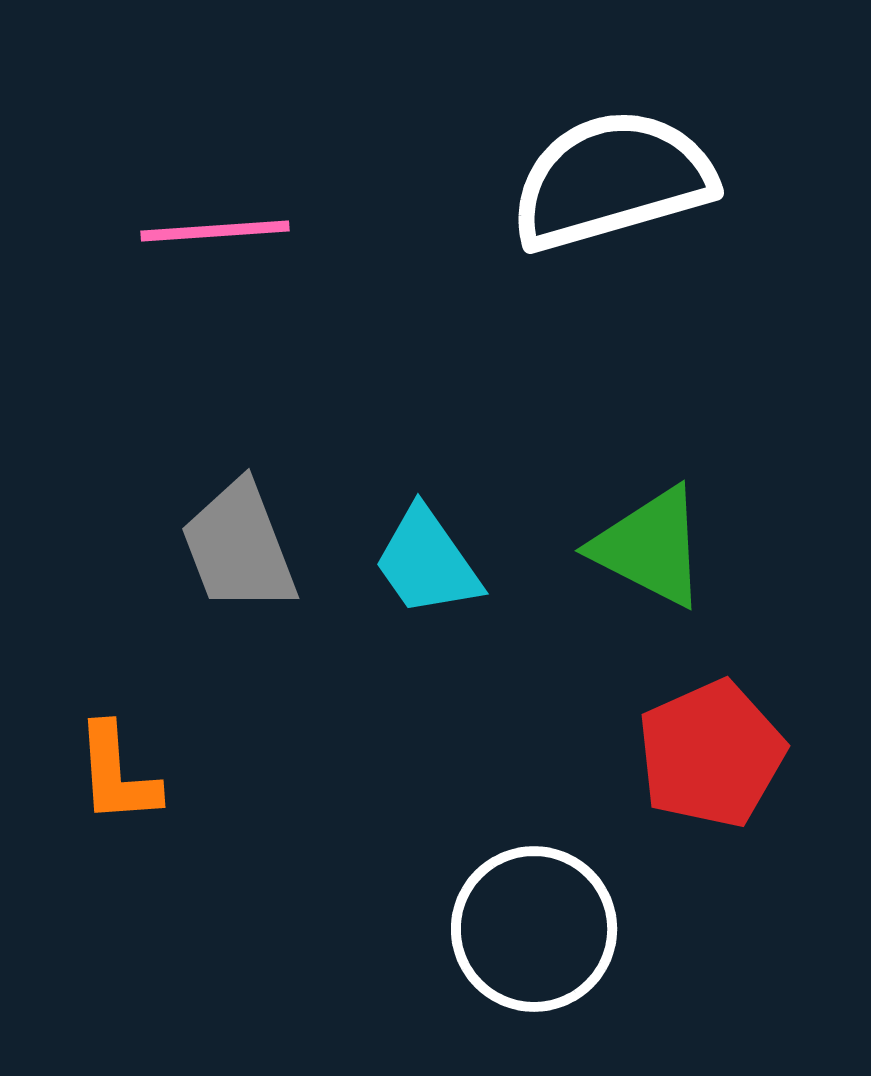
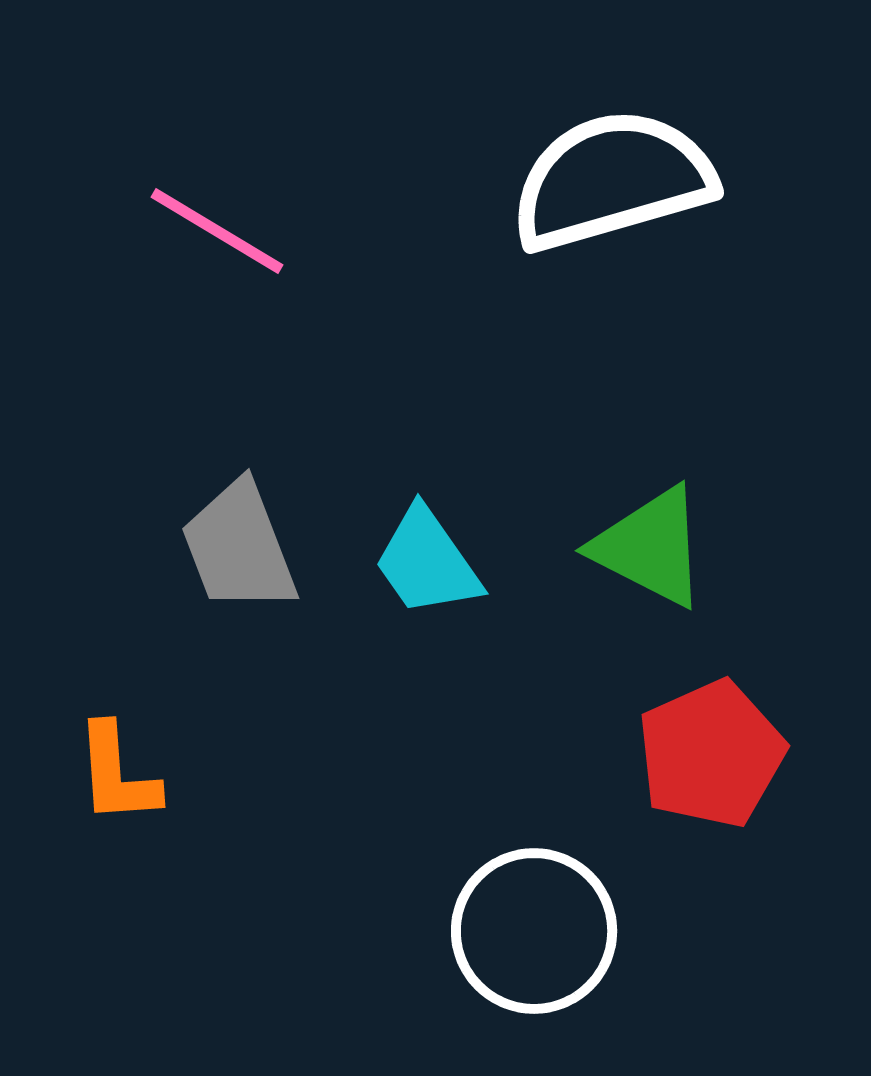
pink line: moved 2 px right; rotated 35 degrees clockwise
white circle: moved 2 px down
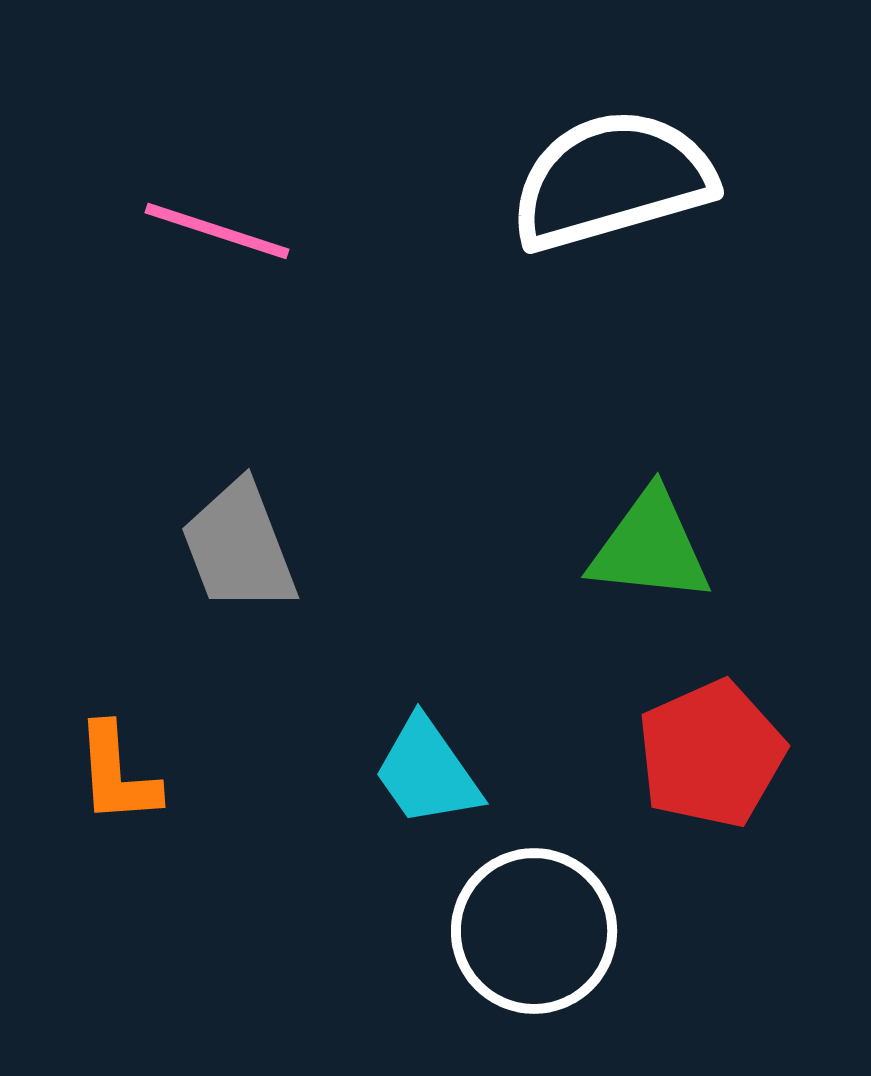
pink line: rotated 13 degrees counterclockwise
green triangle: rotated 21 degrees counterclockwise
cyan trapezoid: moved 210 px down
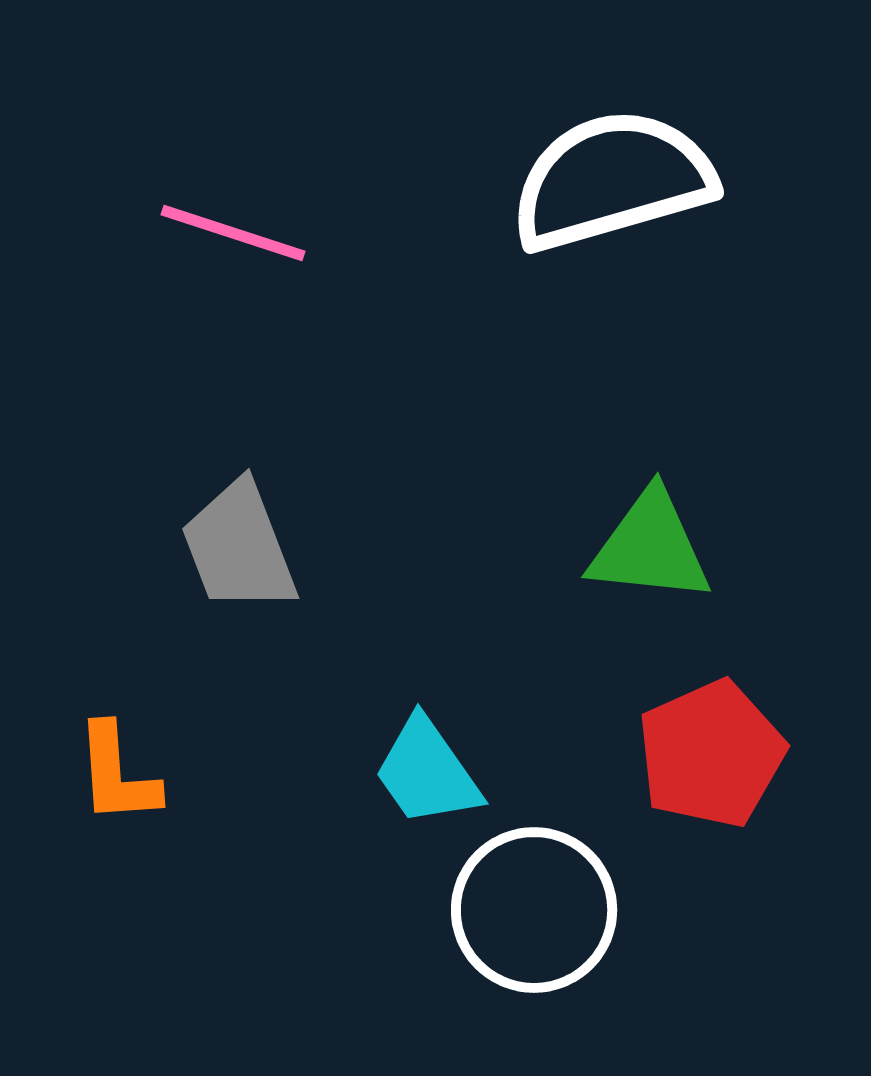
pink line: moved 16 px right, 2 px down
white circle: moved 21 px up
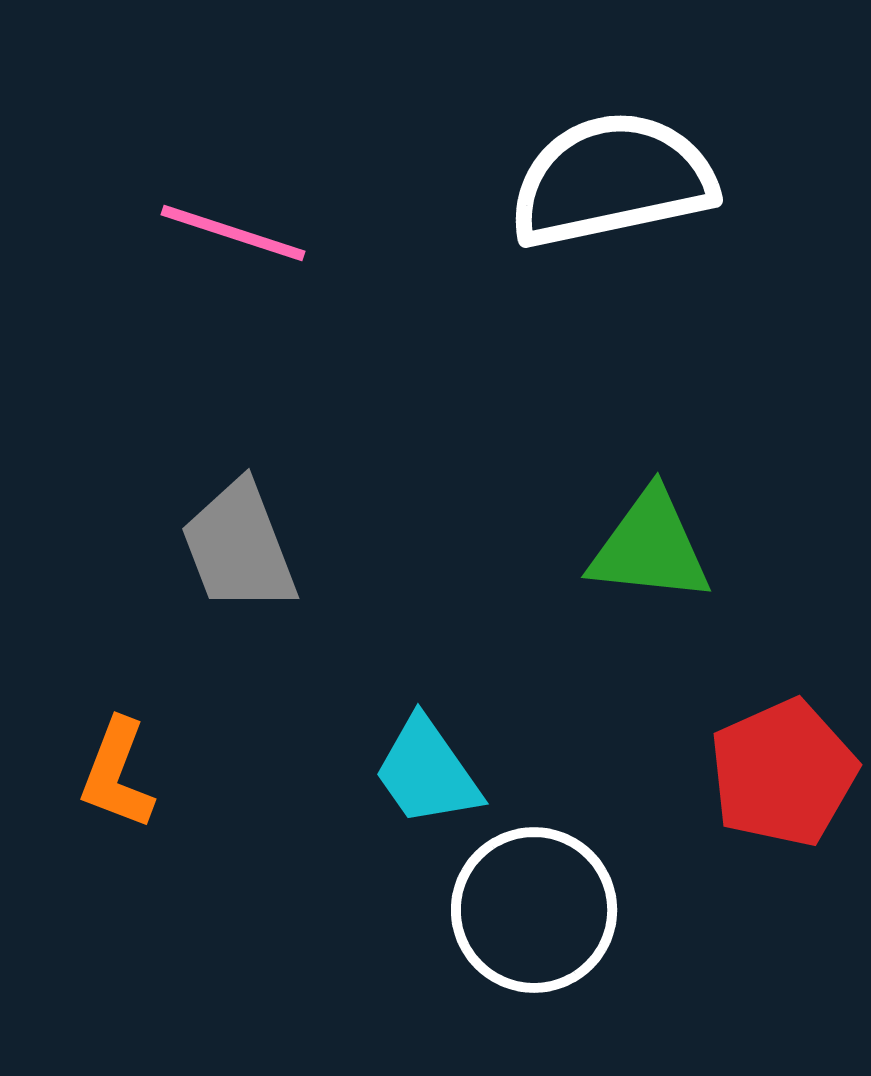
white semicircle: rotated 4 degrees clockwise
red pentagon: moved 72 px right, 19 px down
orange L-shape: rotated 25 degrees clockwise
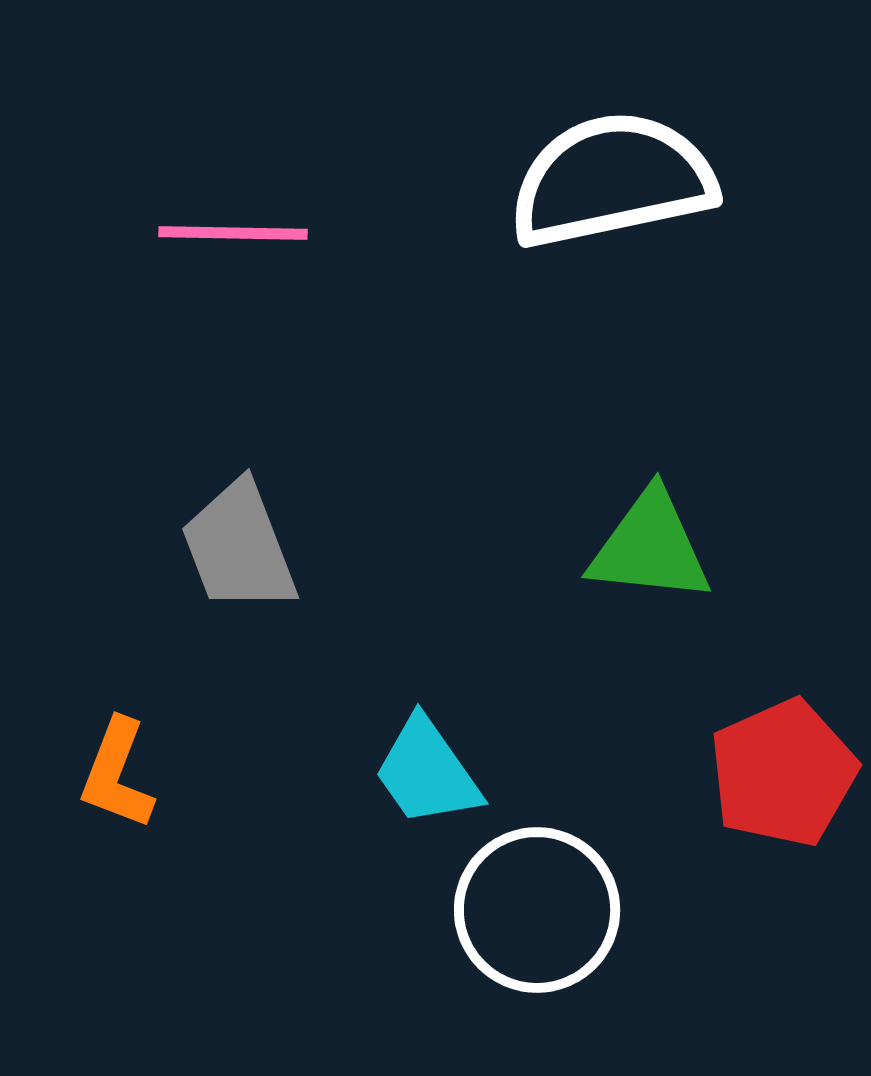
pink line: rotated 17 degrees counterclockwise
white circle: moved 3 px right
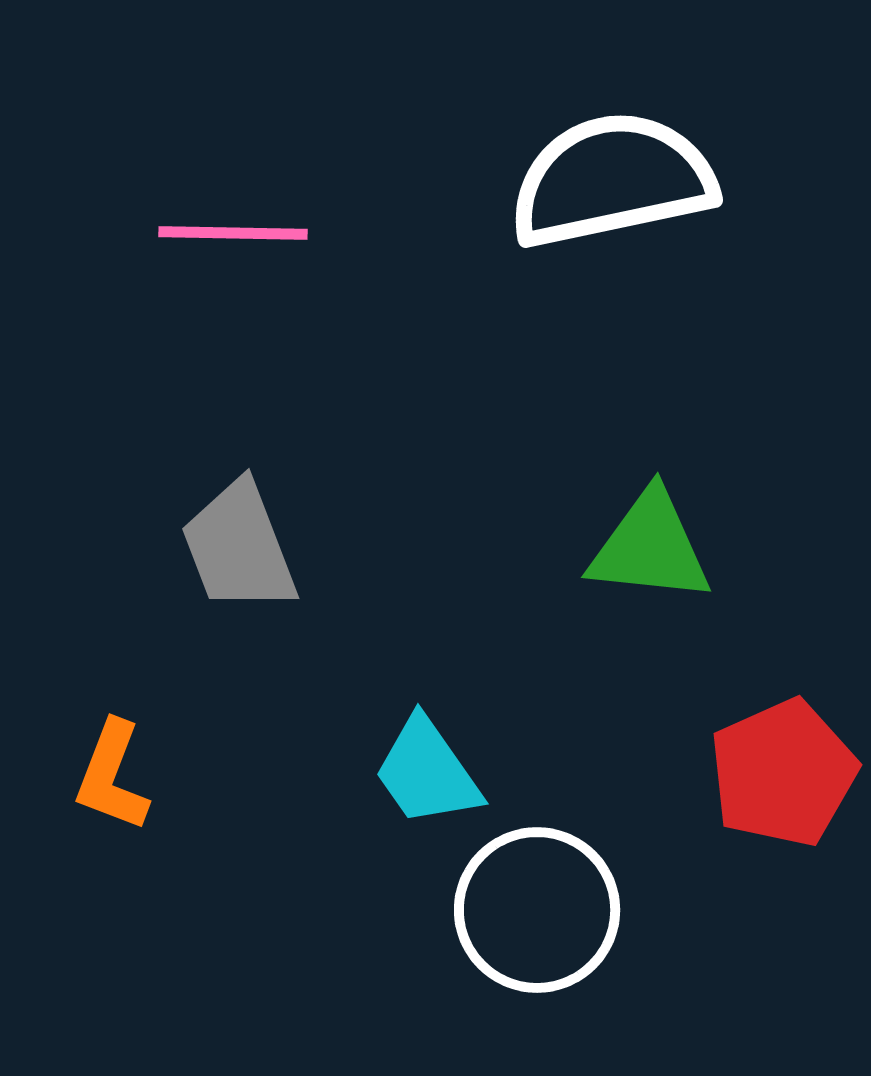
orange L-shape: moved 5 px left, 2 px down
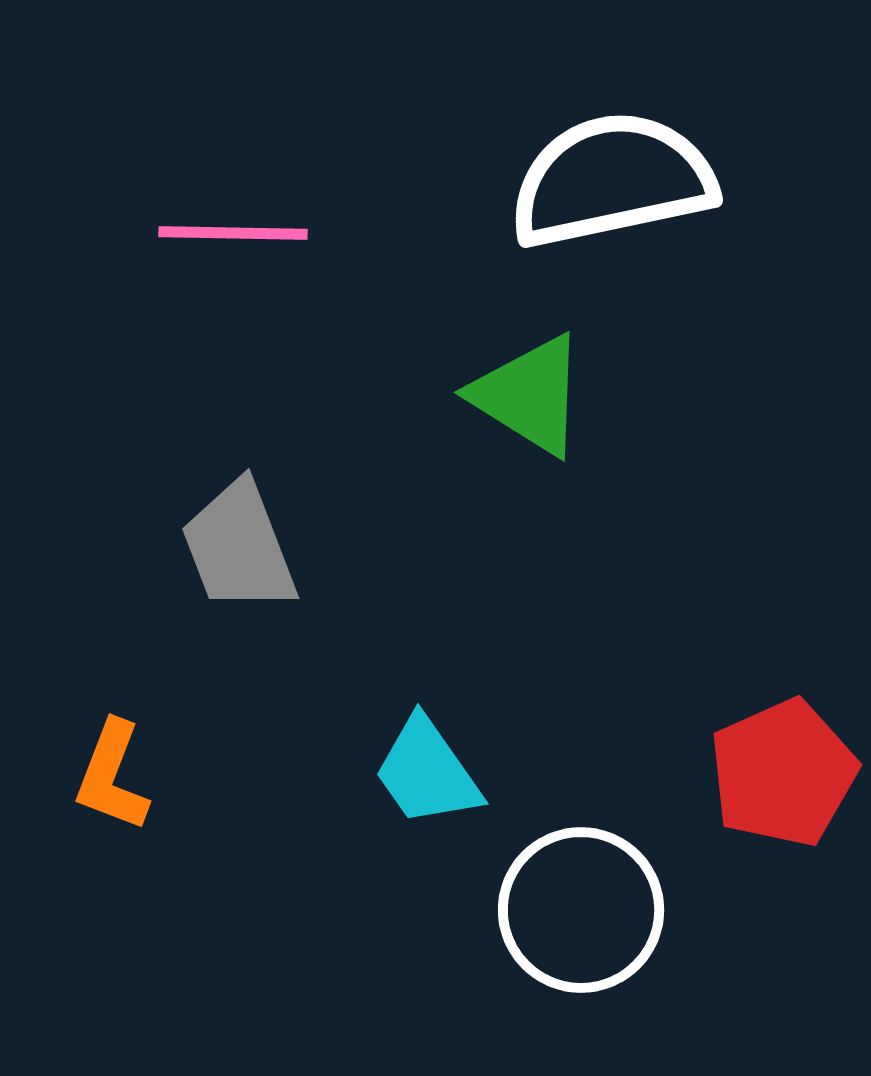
green triangle: moved 121 px left, 152 px up; rotated 26 degrees clockwise
white circle: moved 44 px right
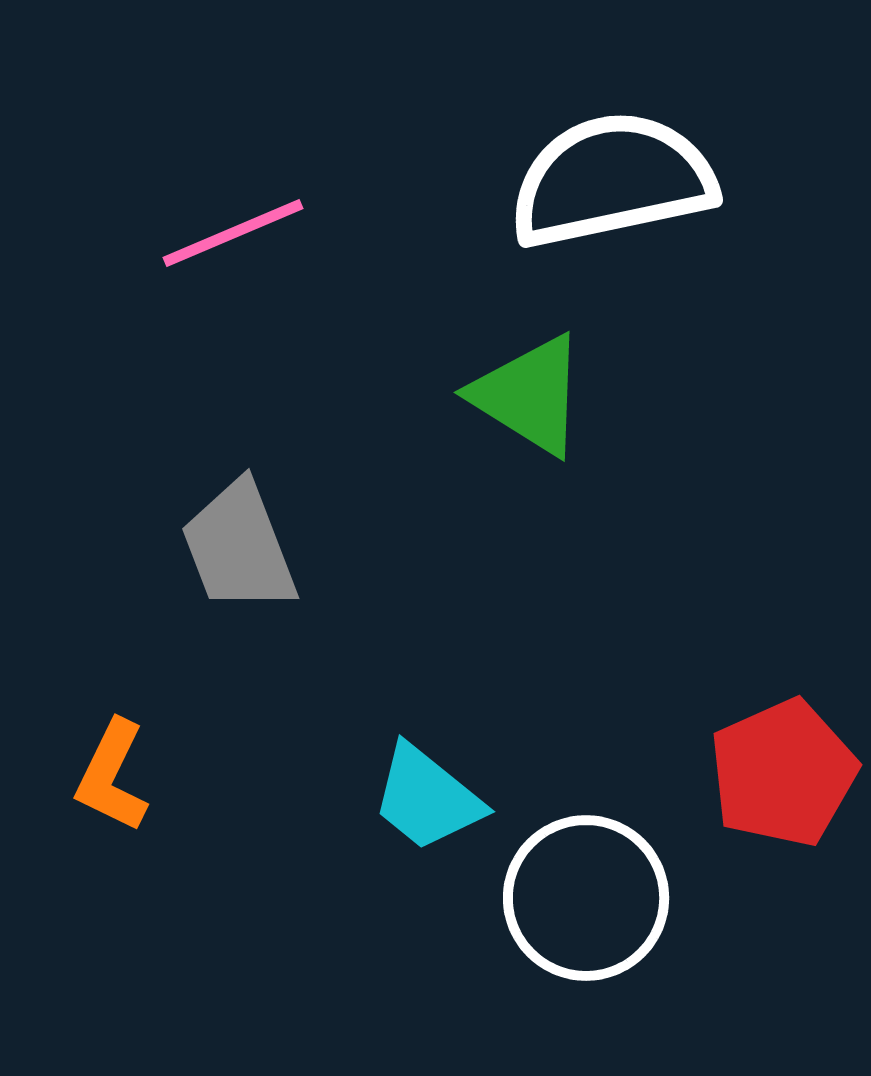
pink line: rotated 24 degrees counterclockwise
cyan trapezoid: moved 26 px down; rotated 16 degrees counterclockwise
orange L-shape: rotated 5 degrees clockwise
white circle: moved 5 px right, 12 px up
